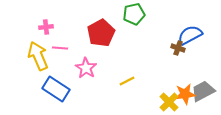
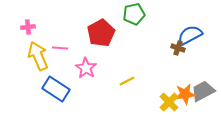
pink cross: moved 18 px left
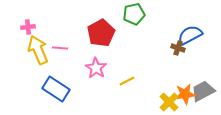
yellow arrow: moved 6 px up
pink star: moved 10 px right
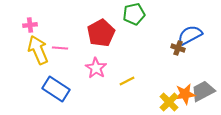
pink cross: moved 2 px right, 2 px up
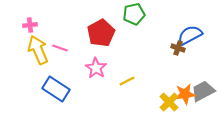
pink line: rotated 14 degrees clockwise
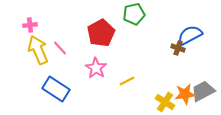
pink line: rotated 28 degrees clockwise
yellow cross: moved 4 px left; rotated 12 degrees counterclockwise
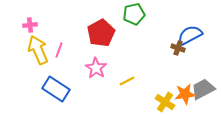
pink line: moved 1 px left, 2 px down; rotated 63 degrees clockwise
gray trapezoid: moved 2 px up
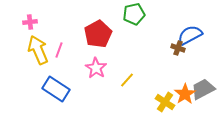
pink cross: moved 3 px up
red pentagon: moved 3 px left, 1 px down
yellow line: moved 1 px up; rotated 21 degrees counterclockwise
orange star: rotated 25 degrees counterclockwise
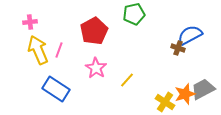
red pentagon: moved 4 px left, 3 px up
orange star: rotated 15 degrees clockwise
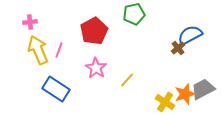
brown cross: rotated 32 degrees clockwise
